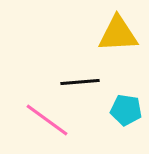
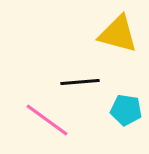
yellow triangle: rotated 18 degrees clockwise
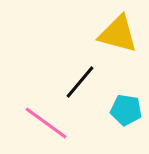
black line: rotated 45 degrees counterclockwise
pink line: moved 1 px left, 3 px down
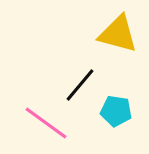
black line: moved 3 px down
cyan pentagon: moved 10 px left, 1 px down
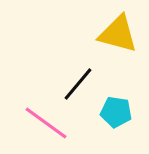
black line: moved 2 px left, 1 px up
cyan pentagon: moved 1 px down
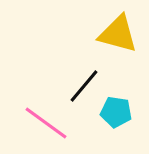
black line: moved 6 px right, 2 px down
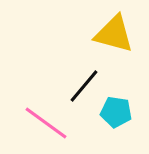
yellow triangle: moved 4 px left
